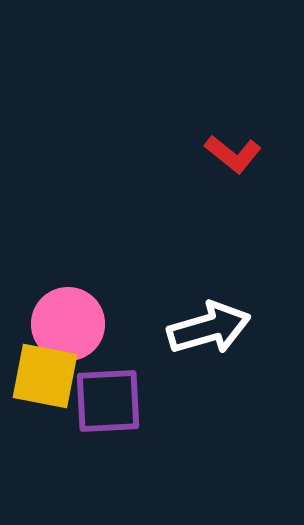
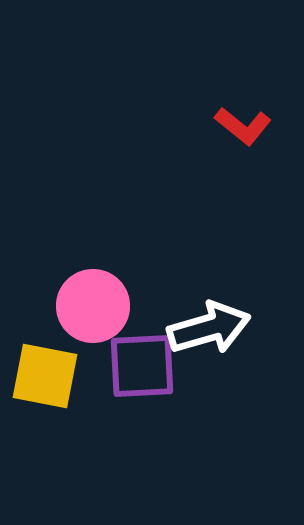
red L-shape: moved 10 px right, 28 px up
pink circle: moved 25 px right, 18 px up
purple square: moved 34 px right, 35 px up
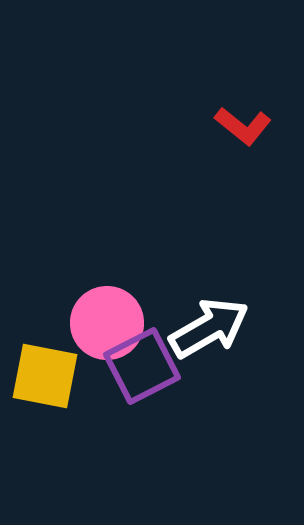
pink circle: moved 14 px right, 17 px down
white arrow: rotated 14 degrees counterclockwise
purple square: rotated 24 degrees counterclockwise
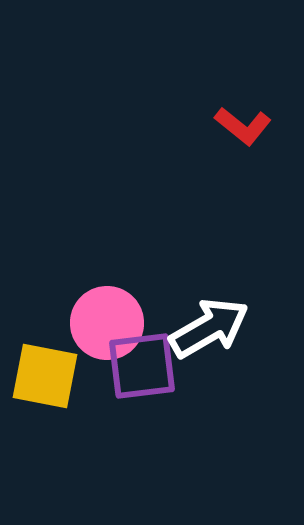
purple square: rotated 20 degrees clockwise
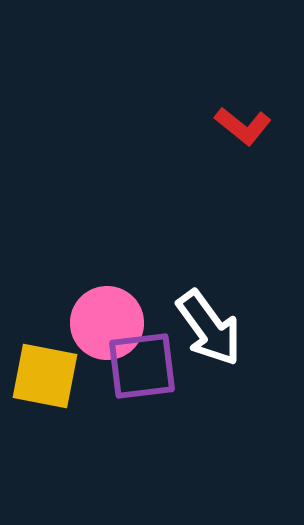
white arrow: rotated 84 degrees clockwise
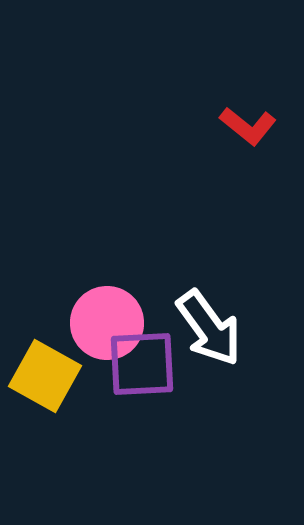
red L-shape: moved 5 px right
purple square: moved 2 px up; rotated 4 degrees clockwise
yellow square: rotated 18 degrees clockwise
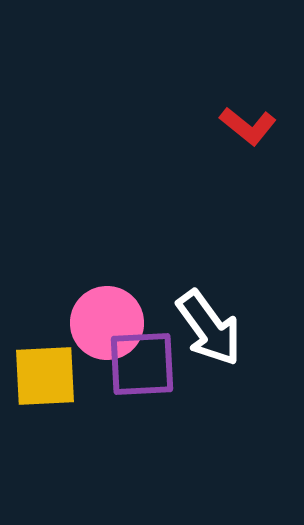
yellow square: rotated 32 degrees counterclockwise
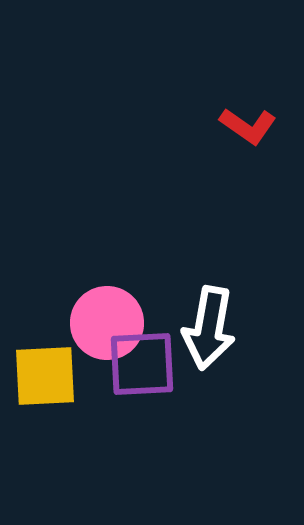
red L-shape: rotated 4 degrees counterclockwise
white arrow: rotated 46 degrees clockwise
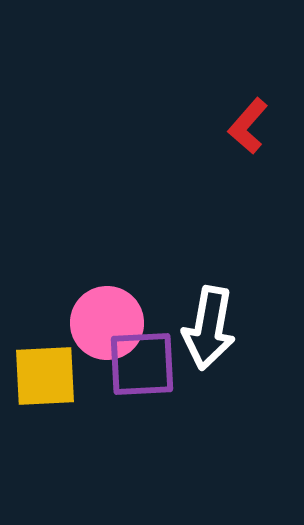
red L-shape: rotated 96 degrees clockwise
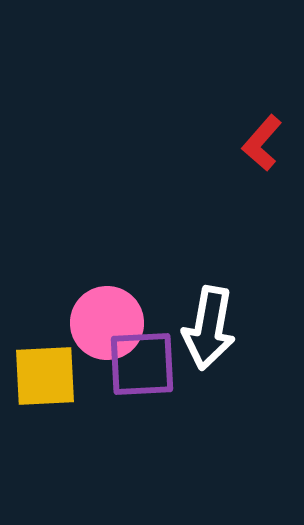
red L-shape: moved 14 px right, 17 px down
